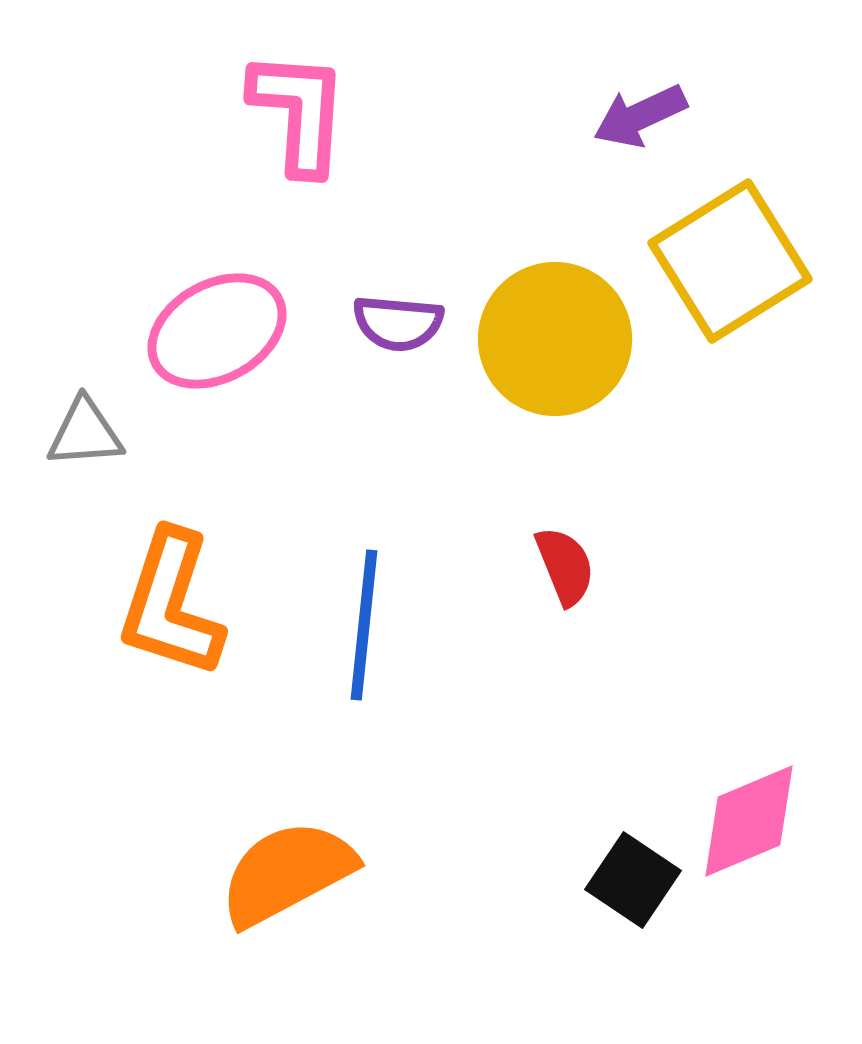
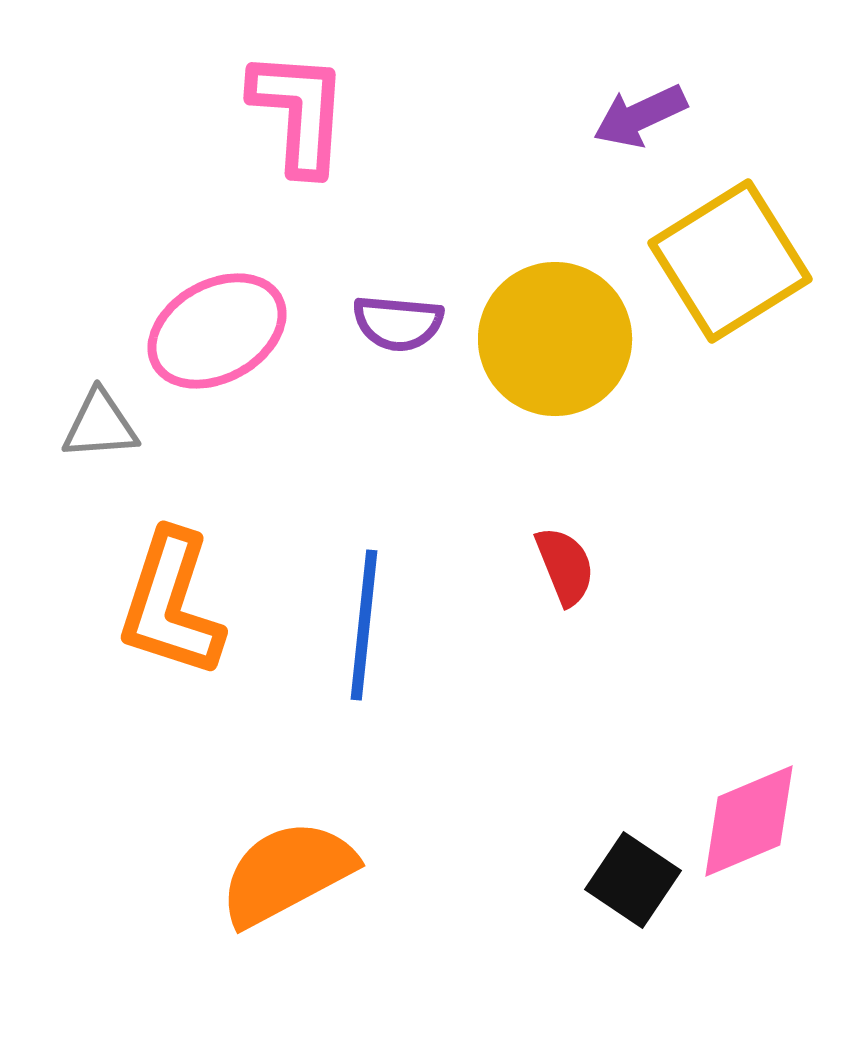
gray triangle: moved 15 px right, 8 px up
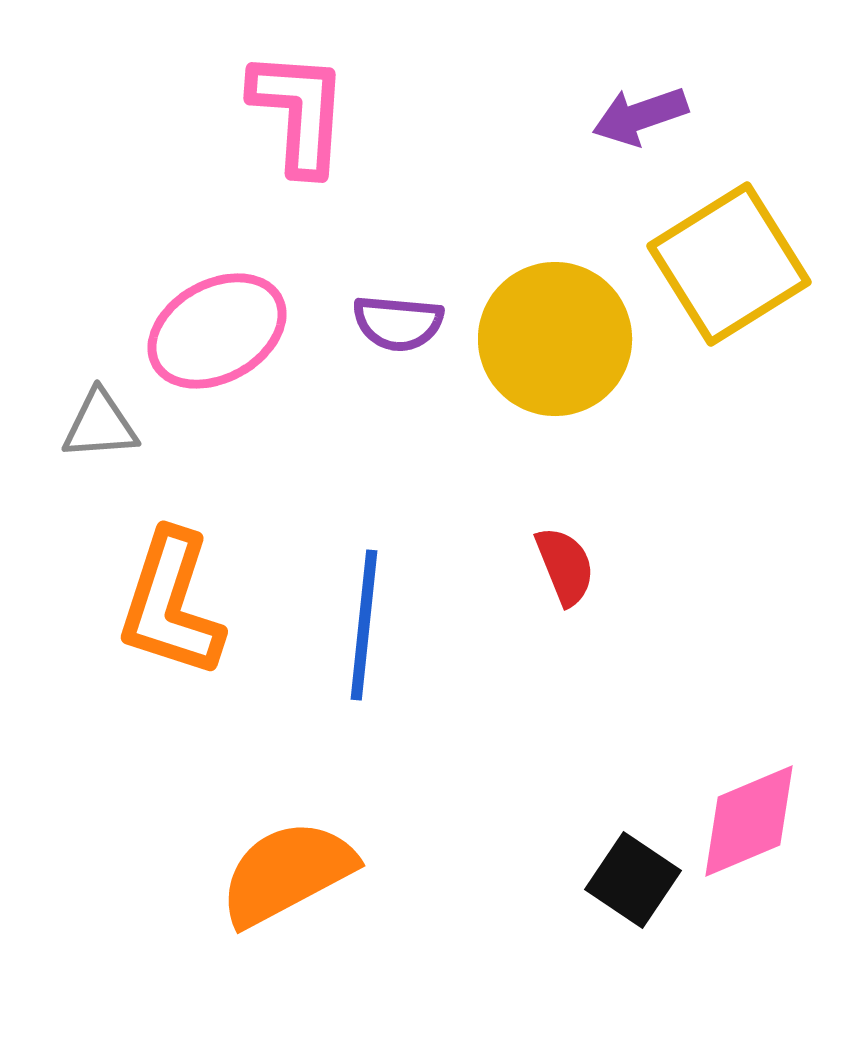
purple arrow: rotated 6 degrees clockwise
yellow square: moved 1 px left, 3 px down
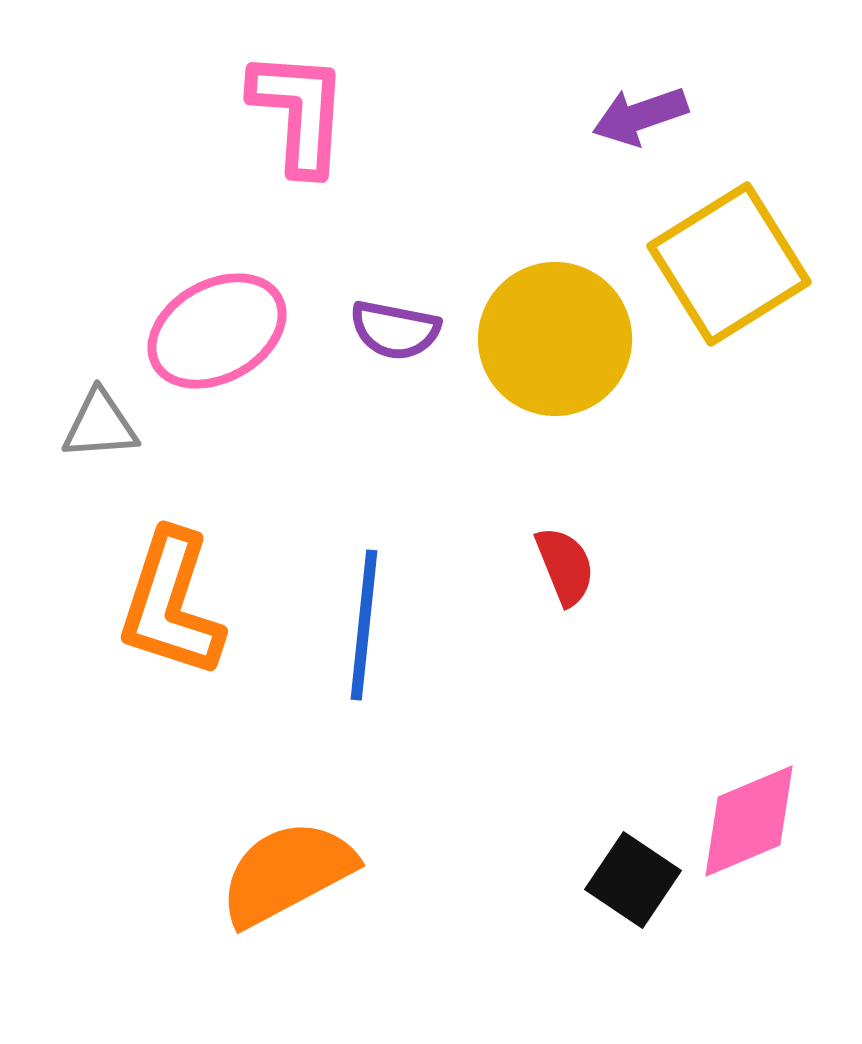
purple semicircle: moved 3 px left, 7 px down; rotated 6 degrees clockwise
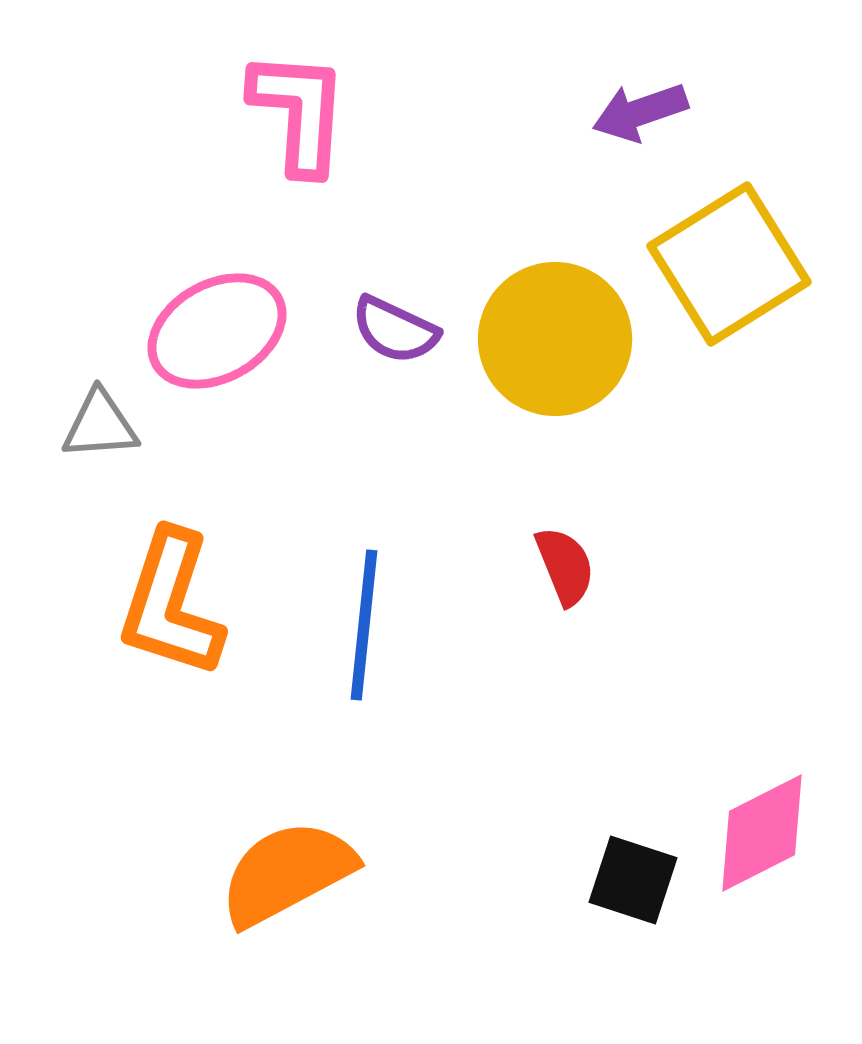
purple arrow: moved 4 px up
purple semicircle: rotated 14 degrees clockwise
pink diamond: moved 13 px right, 12 px down; rotated 4 degrees counterclockwise
black square: rotated 16 degrees counterclockwise
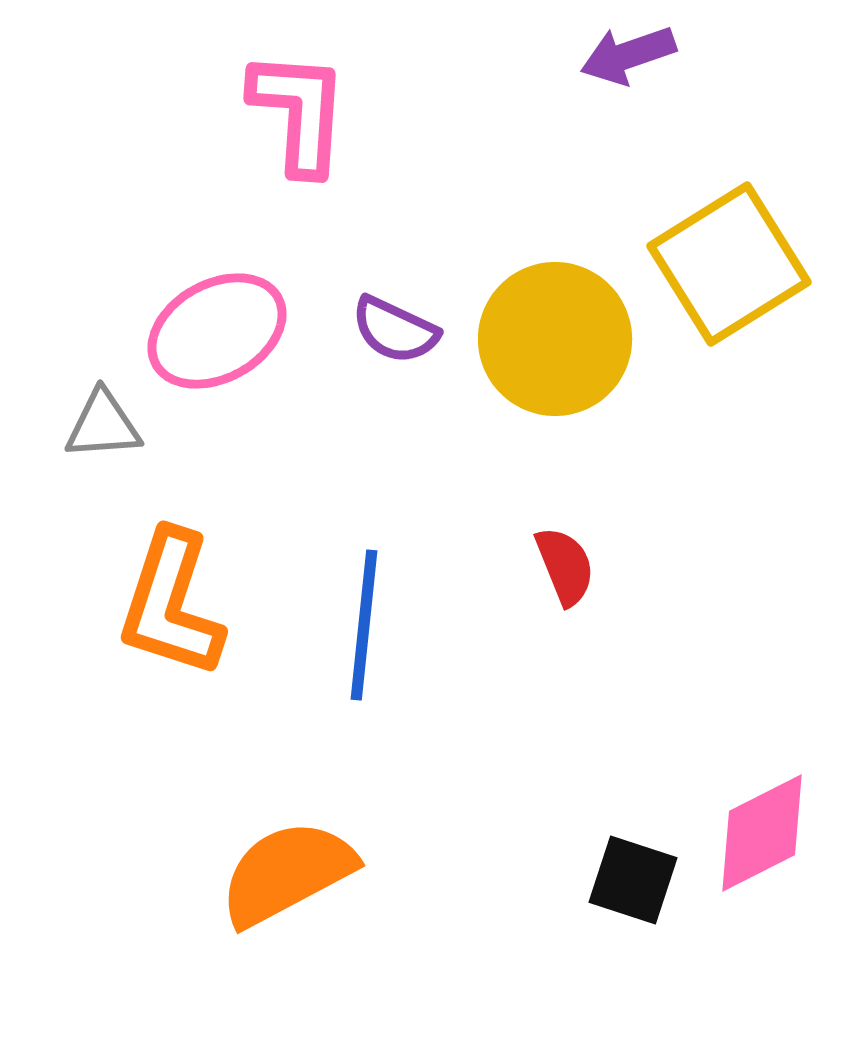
purple arrow: moved 12 px left, 57 px up
gray triangle: moved 3 px right
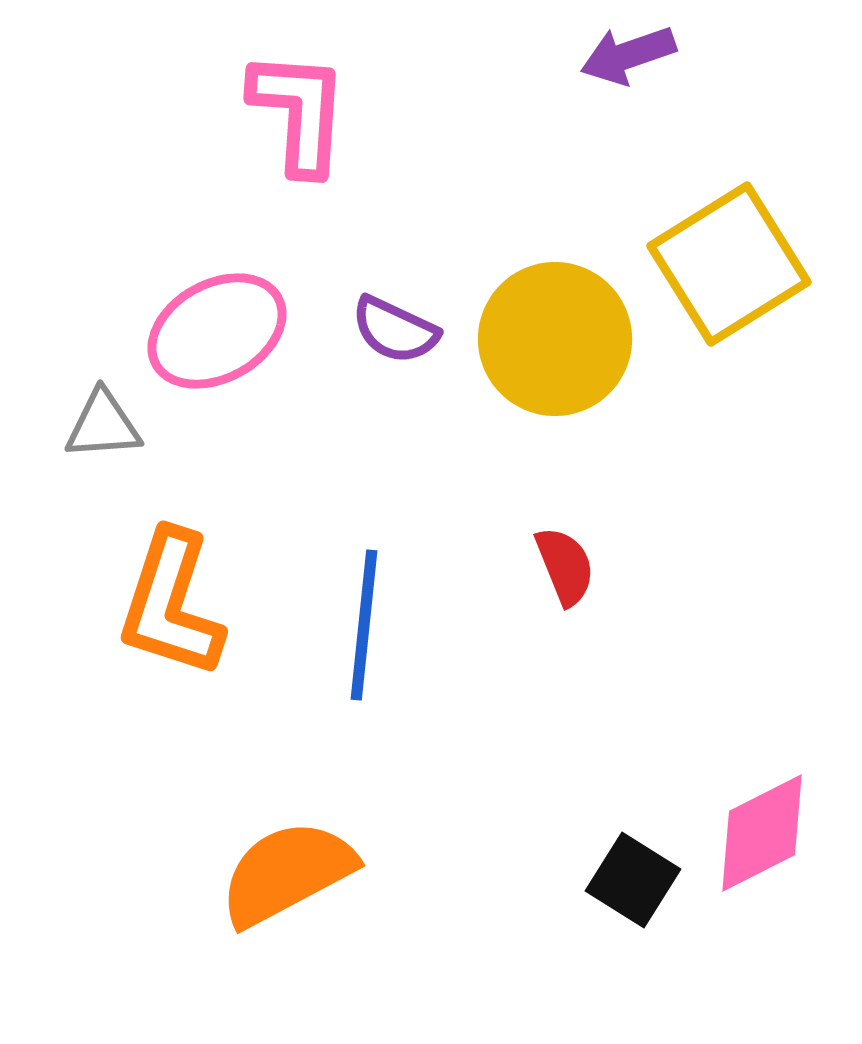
black square: rotated 14 degrees clockwise
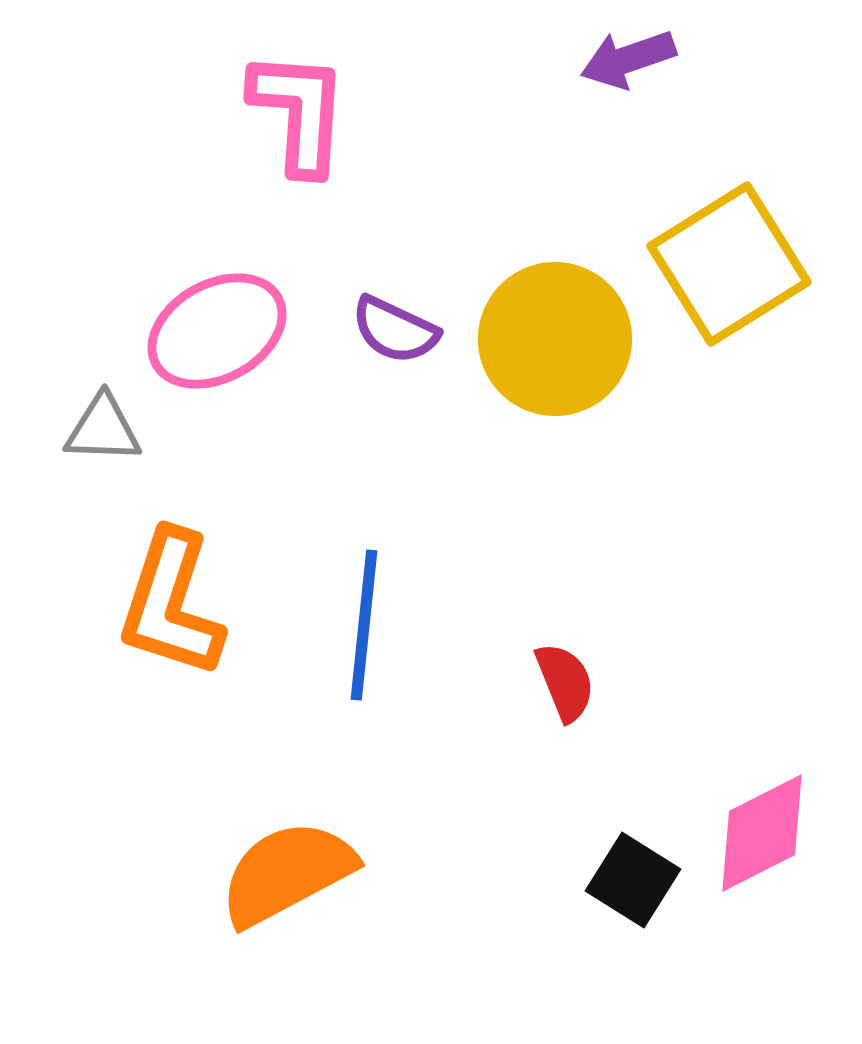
purple arrow: moved 4 px down
gray triangle: moved 4 px down; rotated 6 degrees clockwise
red semicircle: moved 116 px down
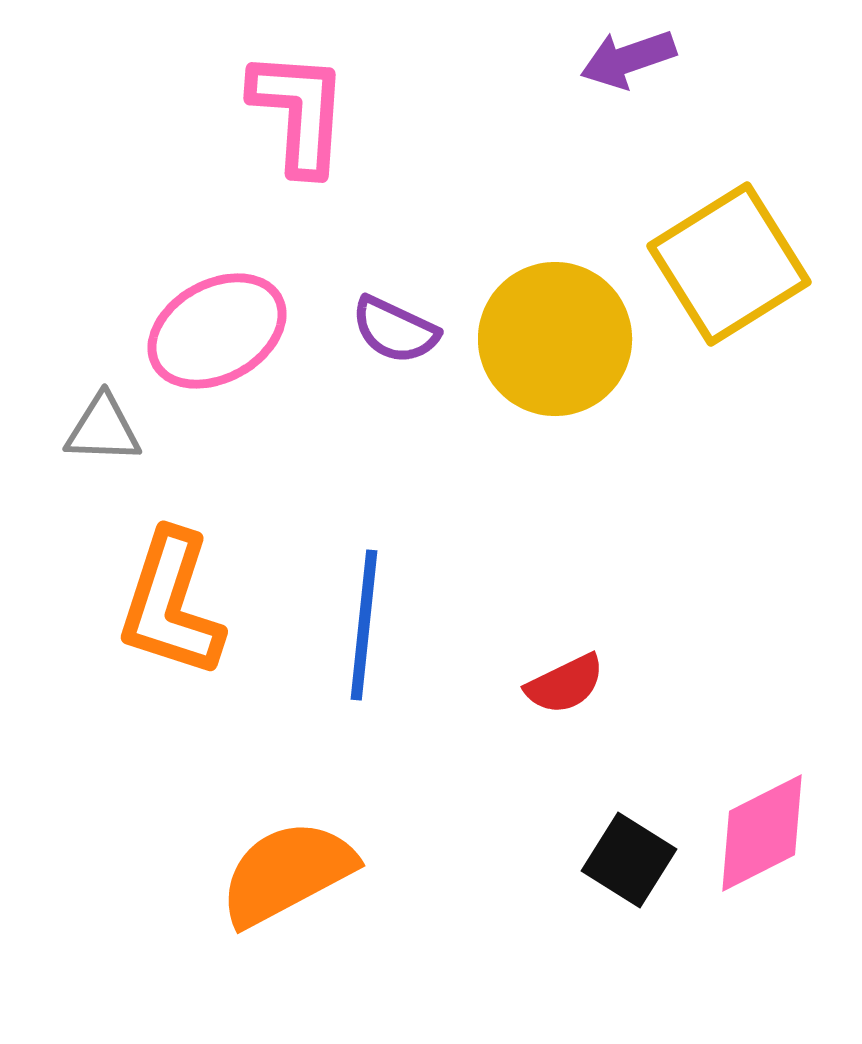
red semicircle: moved 2 px down; rotated 86 degrees clockwise
black square: moved 4 px left, 20 px up
